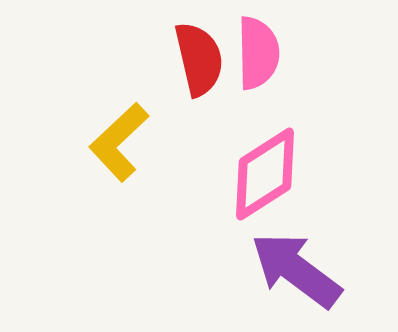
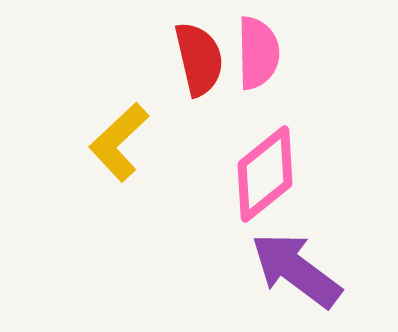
pink diamond: rotated 6 degrees counterclockwise
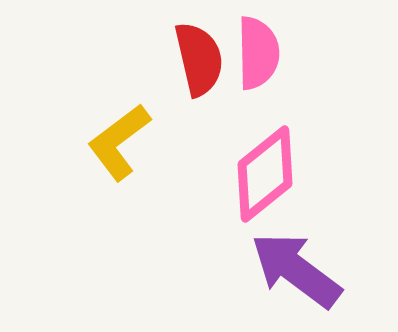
yellow L-shape: rotated 6 degrees clockwise
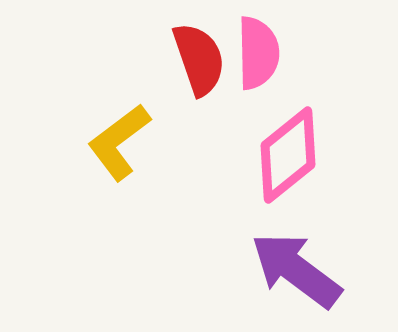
red semicircle: rotated 6 degrees counterclockwise
pink diamond: moved 23 px right, 19 px up
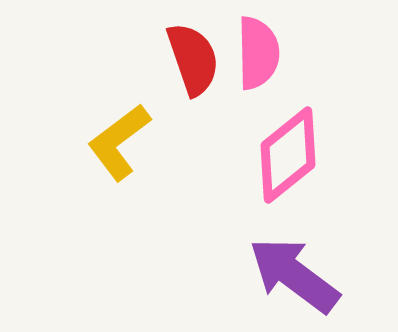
red semicircle: moved 6 px left
purple arrow: moved 2 px left, 5 px down
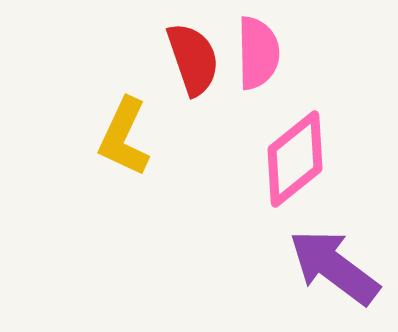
yellow L-shape: moved 5 px right, 5 px up; rotated 28 degrees counterclockwise
pink diamond: moved 7 px right, 4 px down
purple arrow: moved 40 px right, 8 px up
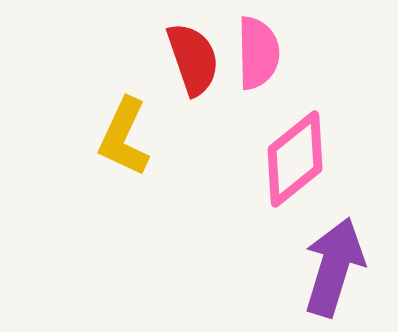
purple arrow: rotated 70 degrees clockwise
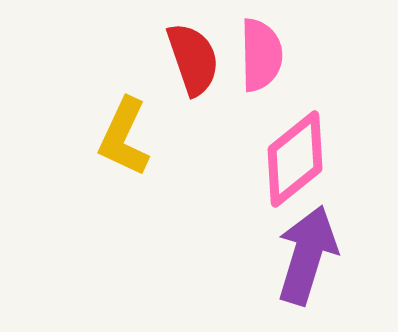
pink semicircle: moved 3 px right, 2 px down
purple arrow: moved 27 px left, 12 px up
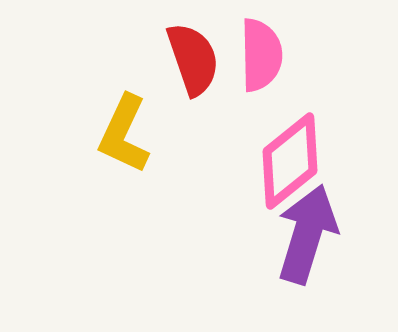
yellow L-shape: moved 3 px up
pink diamond: moved 5 px left, 2 px down
purple arrow: moved 21 px up
